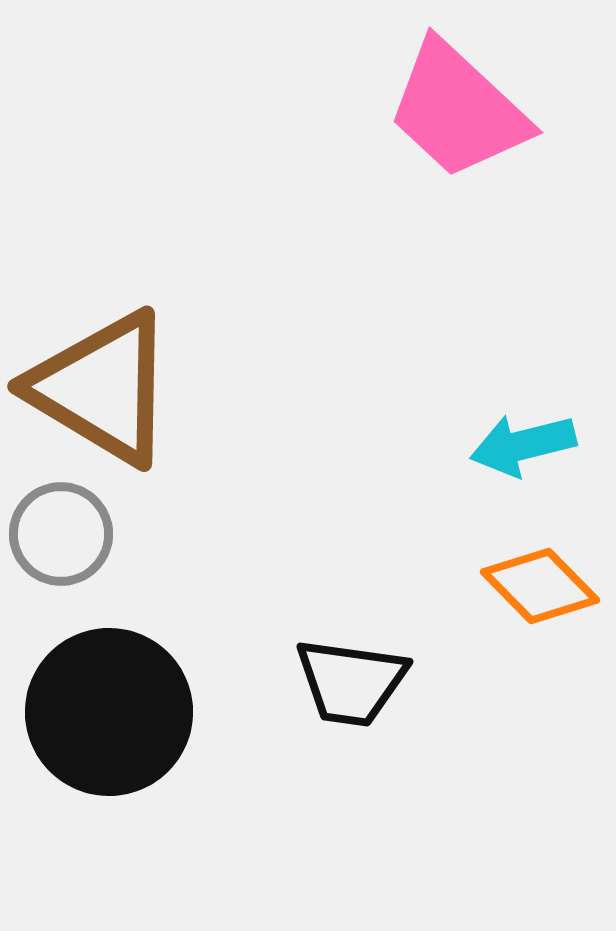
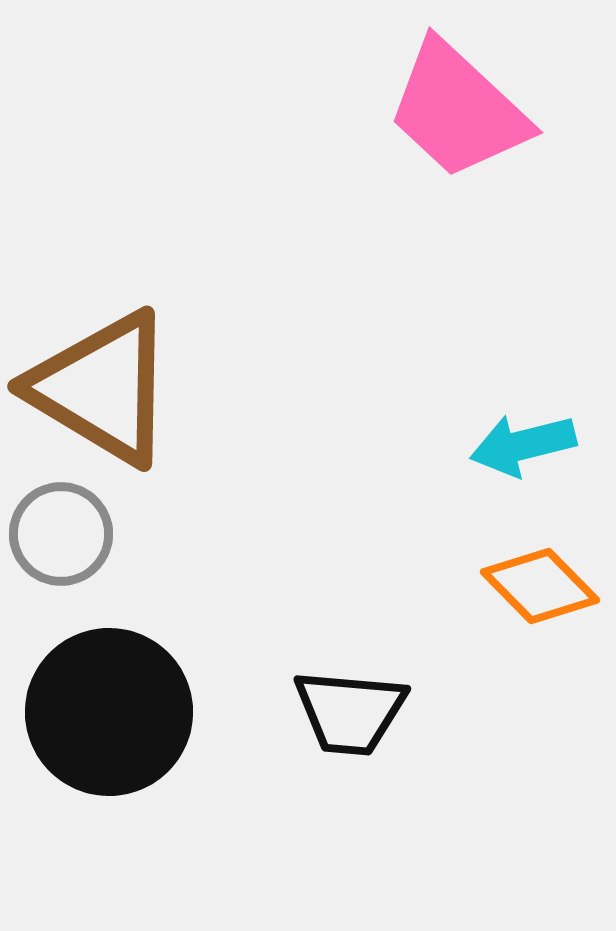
black trapezoid: moved 1 px left, 30 px down; rotated 3 degrees counterclockwise
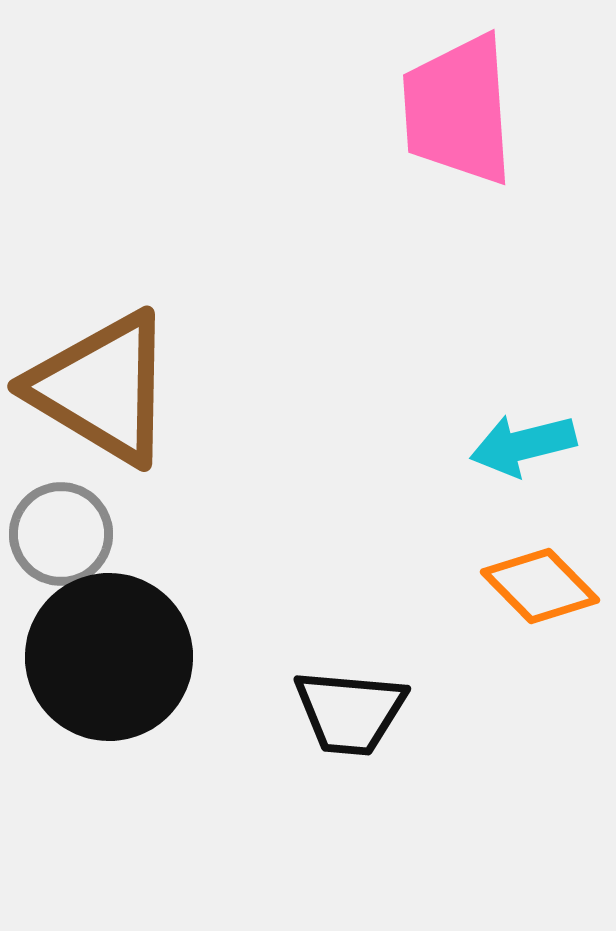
pink trapezoid: rotated 43 degrees clockwise
black circle: moved 55 px up
